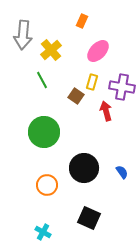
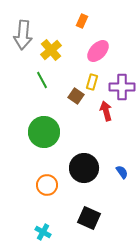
purple cross: rotated 10 degrees counterclockwise
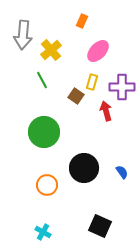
black square: moved 11 px right, 8 px down
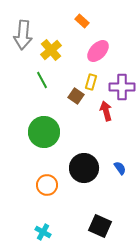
orange rectangle: rotated 72 degrees counterclockwise
yellow rectangle: moved 1 px left
blue semicircle: moved 2 px left, 4 px up
